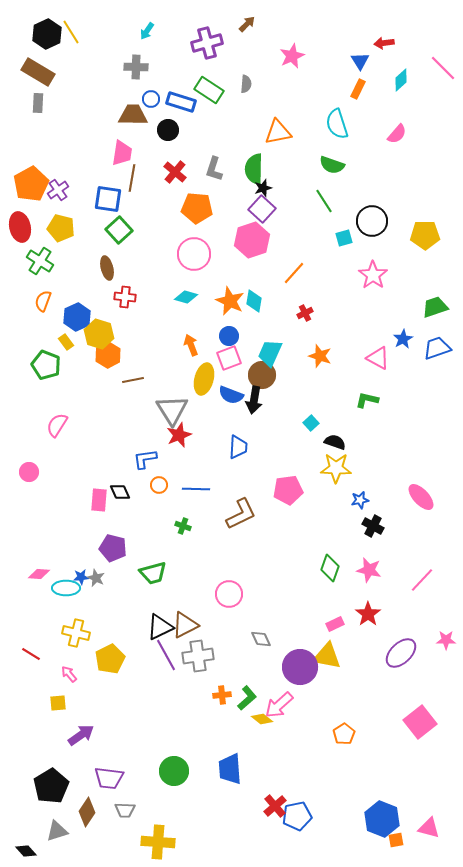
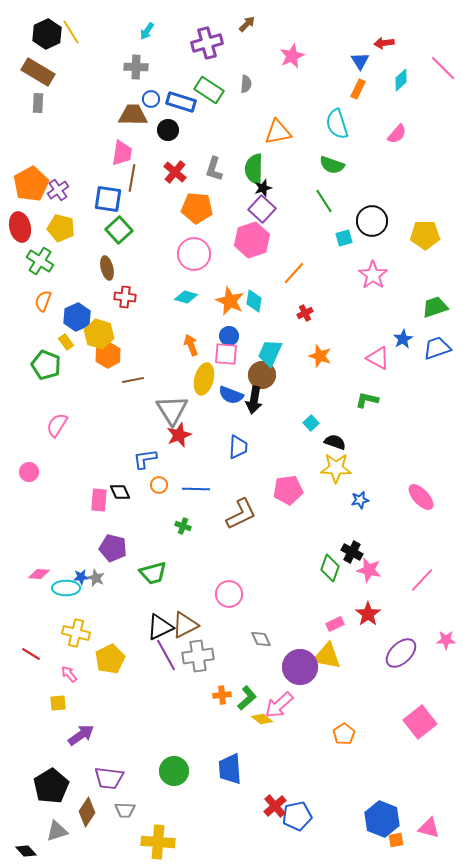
pink square at (229, 358): moved 3 px left, 4 px up; rotated 25 degrees clockwise
black cross at (373, 526): moved 21 px left, 26 px down
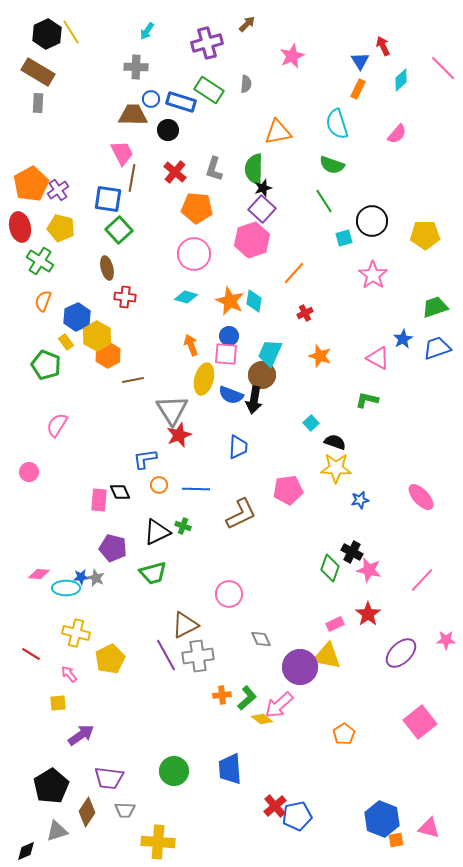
red arrow at (384, 43): moved 1 px left, 3 px down; rotated 72 degrees clockwise
pink trapezoid at (122, 153): rotated 36 degrees counterclockwise
yellow hexagon at (99, 334): moved 2 px left, 2 px down; rotated 12 degrees clockwise
black triangle at (160, 627): moved 3 px left, 95 px up
black diamond at (26, 851): rotated 70 degrees counterclockwise
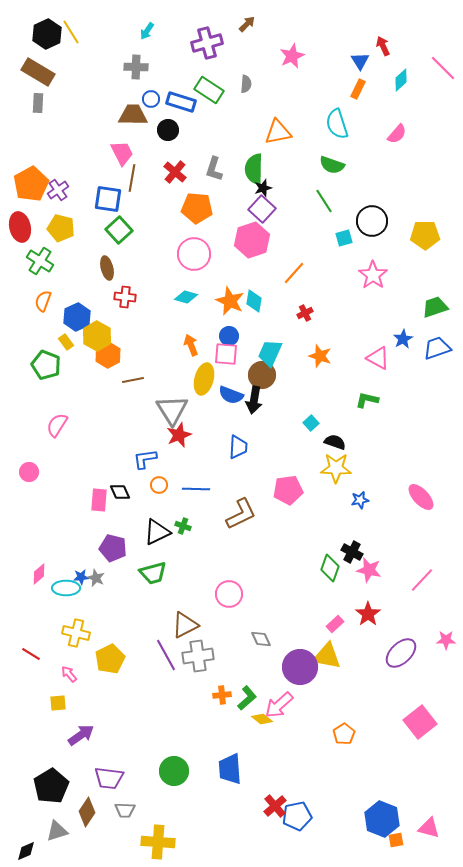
pink diamond at (39, 574): rotated 45 degrees counterclockwise
pink rectangle at (335, 624): rotated 18 degrees counterclockwise
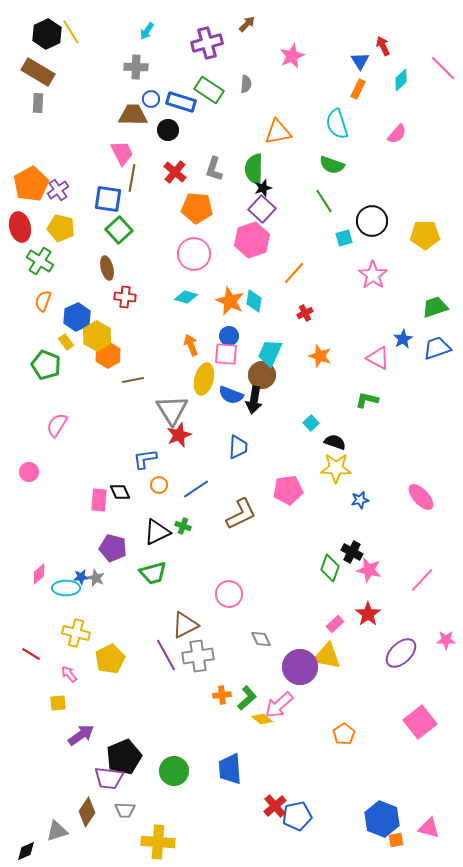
blue line at (196, 489): rotated 36 degrees counterclockwise
black pentagon at (51, 786): moved 73 px right, 29 px up; rotated 8 degrees clockwise
